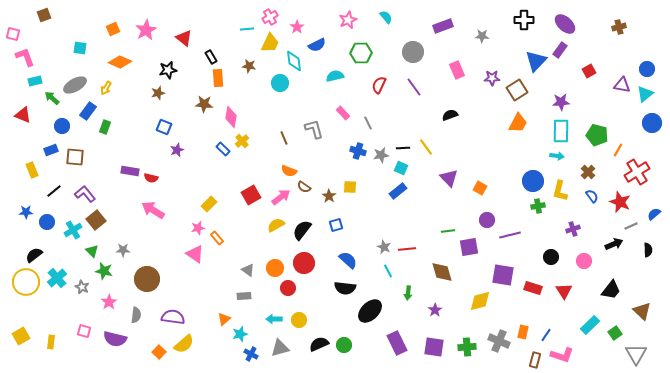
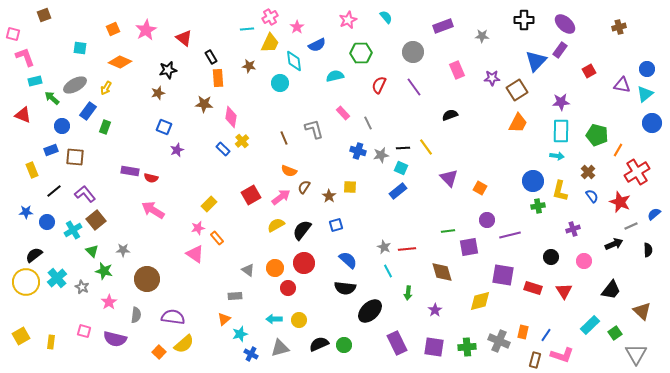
brown semicircle at (304, 187): rotated 88 degrees clockwise
gray rectangle at (244, 296): moved 9 px left
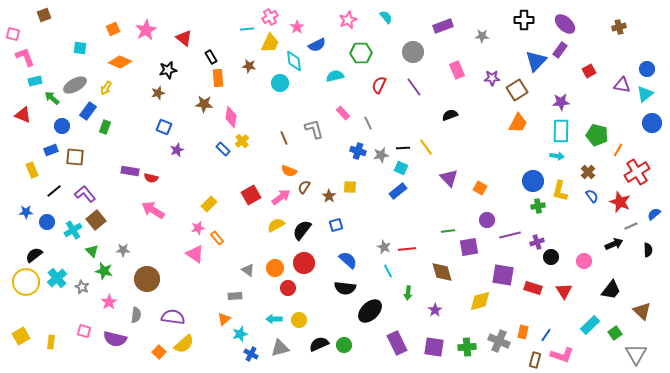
purple cross at (573, 229): moved 36 px left, 13 px down
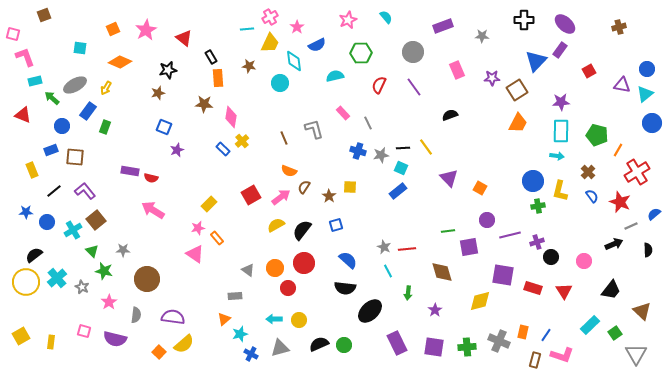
purple L-shape at (85, 194): moved 3 px up
